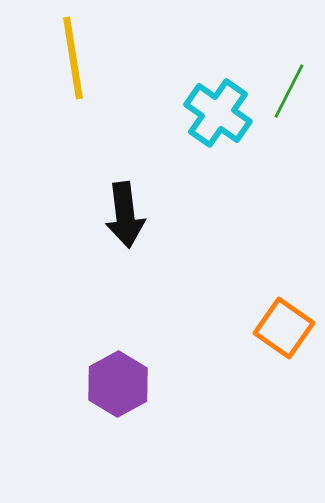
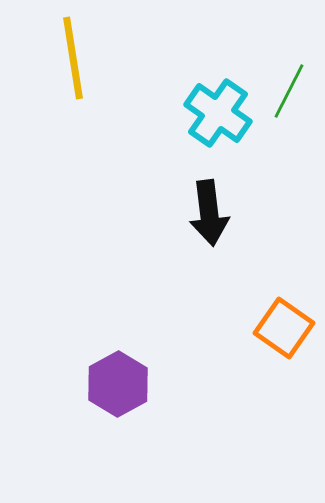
black arrow: moved 84 px right, 2 px up
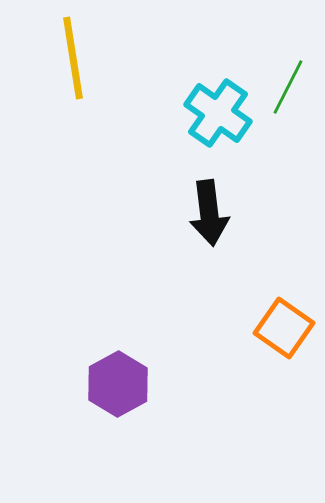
green line: moved 1 px left, 4 px up
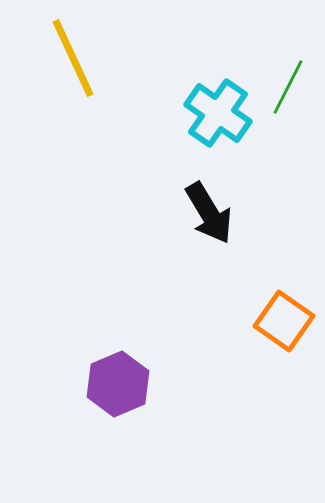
yellow line: rotated 16 degrees counterclockwise
black arrow: rotated 24 degrees counterclockwise
orange square: moved 7 px up
purple hexagon: rotated 6 degrees clockwise
